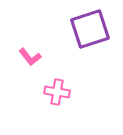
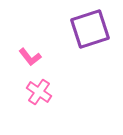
pink cross: moved 18 px left; rotated 25 degrees clockwise
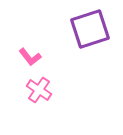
pink cross: moved 2 px up
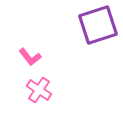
purple square: moved 8 px right, 4 px up
